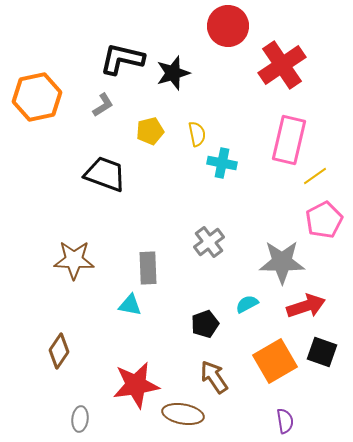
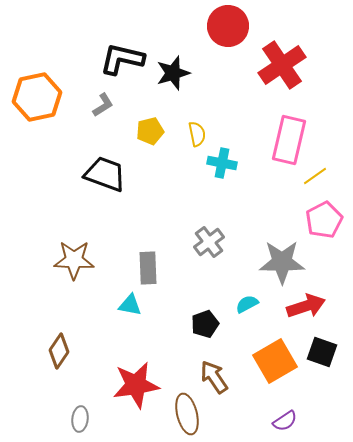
brown ellipse: moved 4 px right; rotated 66 degrees clockwise
purple semicircle: rotated 65 degrees clockwise
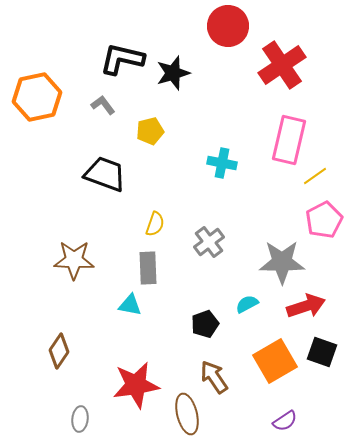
gray L-shape: rotated 95 degrees counterclockwise
yellow semicircle: moved 42 px left, 90 px down; rotated 30 degrees clockwise
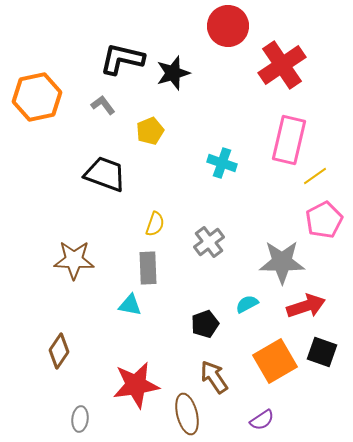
yellow pentagon: rotated 8 degrees counterclockwise
cyan cross: rotated 8 degrees clockwise
purple semicircle: moved 23 px left, 1 px up
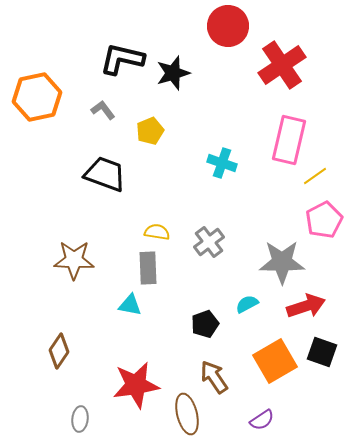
gray L-shape: moved 5 px down
yellow semicircle: moved 2 px right, 8 px down; rotated 100 degrees counterclockwise
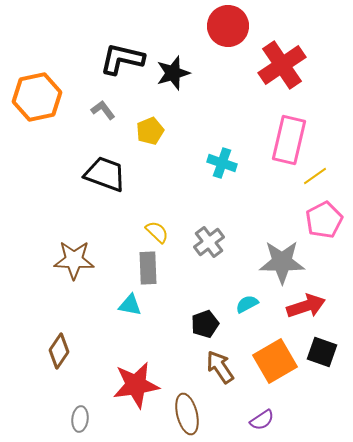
yellow semicircle: rotated 35 degrees clockwise
brown arrow: moved 6 px right, 10 px up
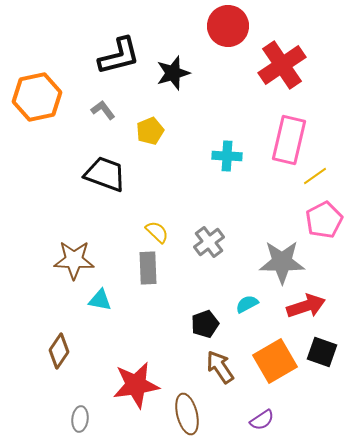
black L-shape: moved 3 px left, 3 px up; rotated 153 degrees clockwise
cyan cross: moved 5 px right, 7 px up; rotated 16 degrees counterclockwise
cyan triangle: moved 30 px left, 5 px up
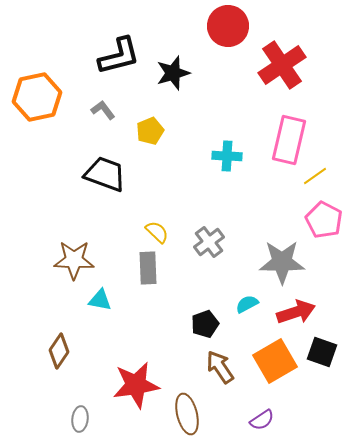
pink pentagon: rotated 18 degrees counterclockwise
red arrow: moved 10 px left, 6 px down
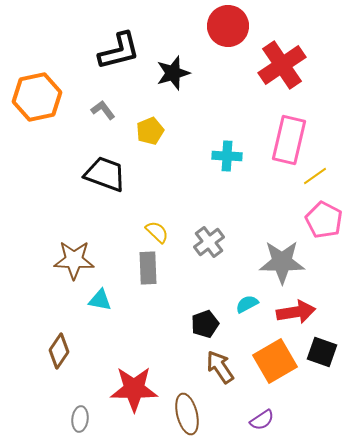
black L-shape: moved 5 px up
red arrow: rotated 9 degrees clockwise
red star: moved 2 px left, 4 px down; rotated 9 degrees clockwise
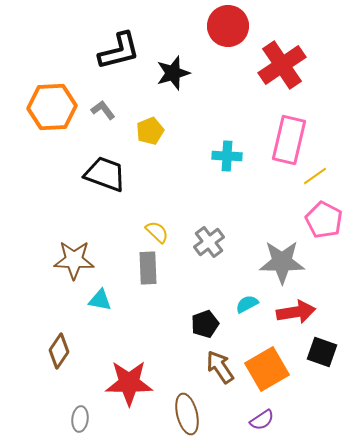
orange hexagon: moved 15 px right, 10 px down; rotated 9 degrees clockwise
orange square: moved 8 px left, 8 px down
red star: moved 5 px left, 6 px up
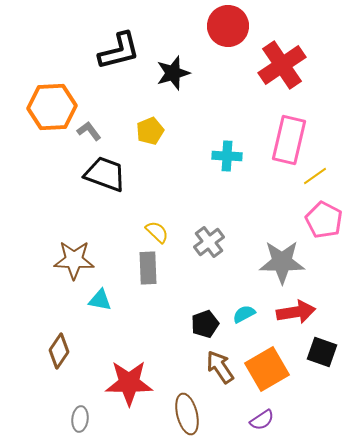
gray L-shape: moved 14 px left, 21 px down
cyan semicircle: moved 3 px left, 10 px down
